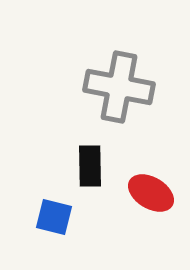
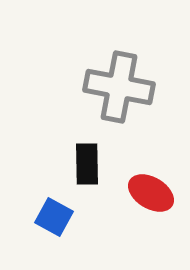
black rectangle: moved 3 px left, 2 px up
blue square: rotated 15 degrees clockwise
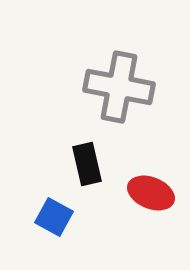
black rectangle: rotated 12 degrees counterclockwise
red ellipse: rotated 9 degrees counterclockwise
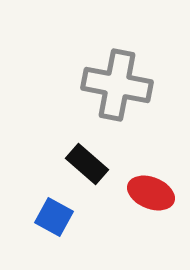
gray cross: moved 2 px left, 2 px up
black rectangle: rotated 36 degrees counterclockwise
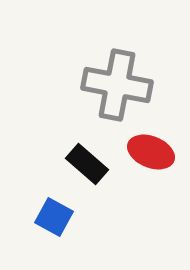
red ellipse: moved 41 px up
